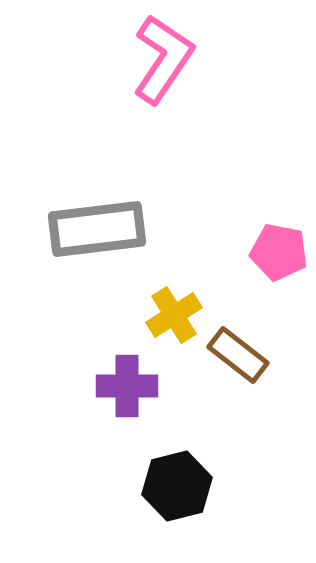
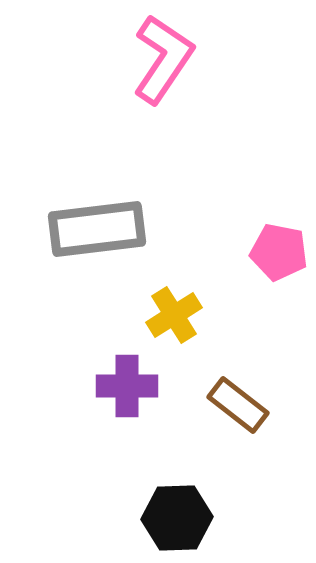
brown rectangle: moved 50 px down
black hexagon: moved 32 px down; rotated 12 degrees clockwise
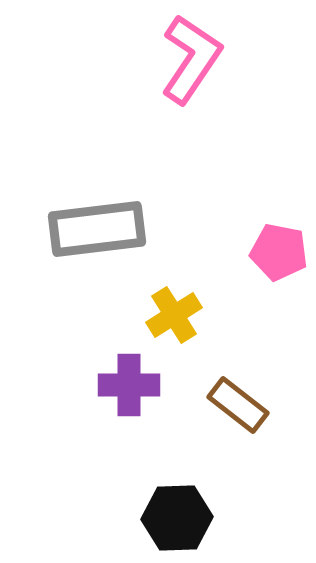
pink L-shape: moved 28 px right
purple cross: moved 2 px right, 1 px up
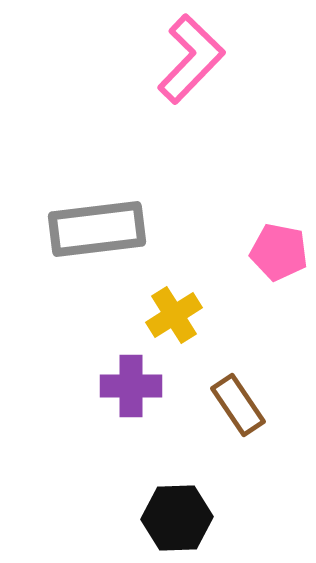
pink L-shape: rotated 10 degrees clockwise
purple cross: moved 2 px right, 1 px down
brown rectangle: rotated 18 degrees clockwise
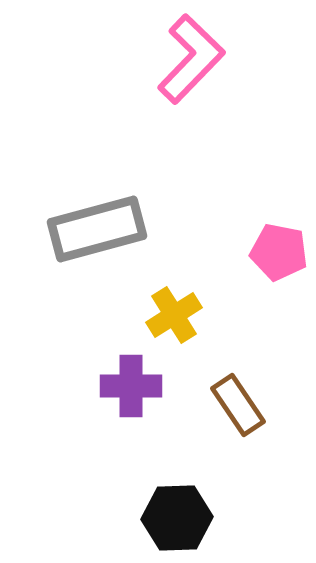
gray rectangle: rotated 8 degrees counterclockwise
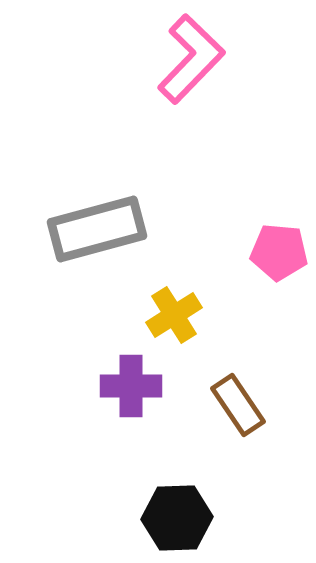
pink pentagon: rotated 6 degrees counterclockwise
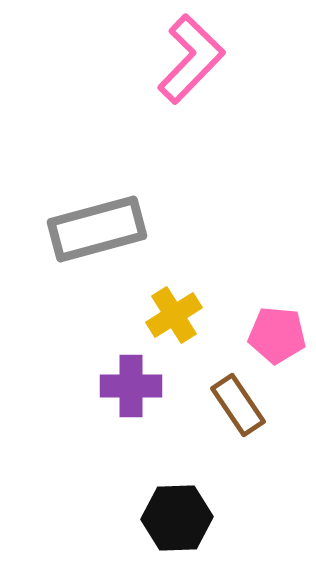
pink pentagon: moved 2 px left, 83 px down
